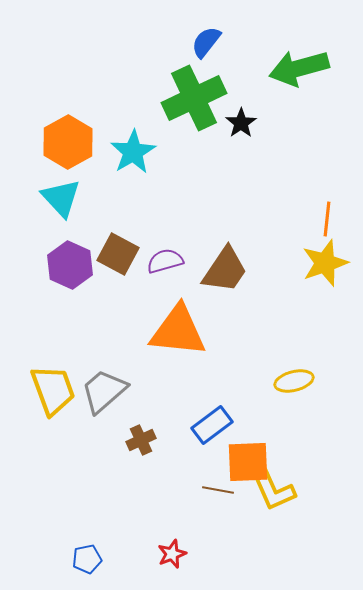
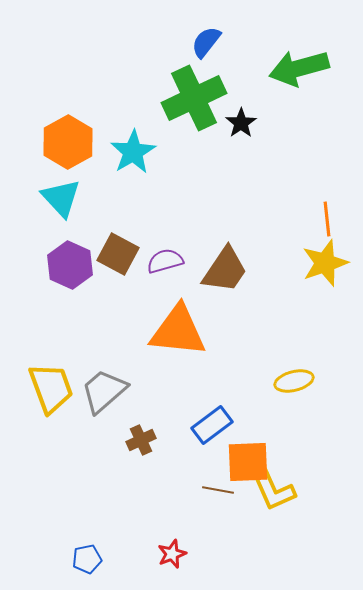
orange line: rotated 12 degrees counterclockwise
yellow trapezoid: moved 2 px left, 2 px up
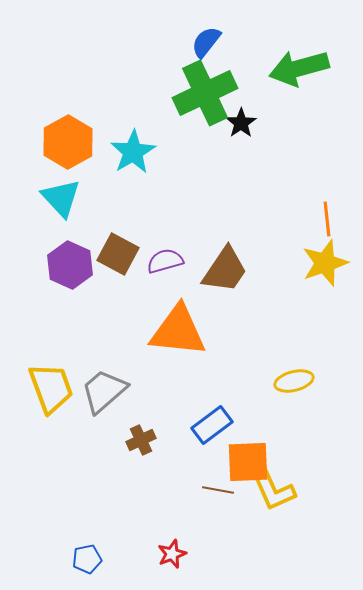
green cross: moved 11 px right, 5 px up
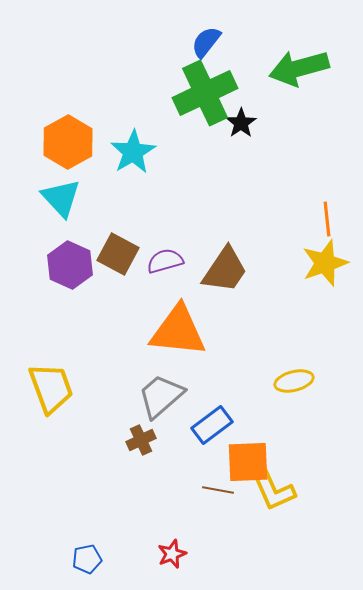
gray trapezoid: moved 57 px right, 5 px down
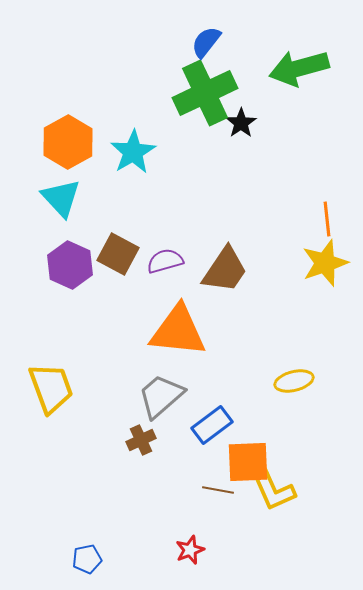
red star: moved 18 px right, 4 px up
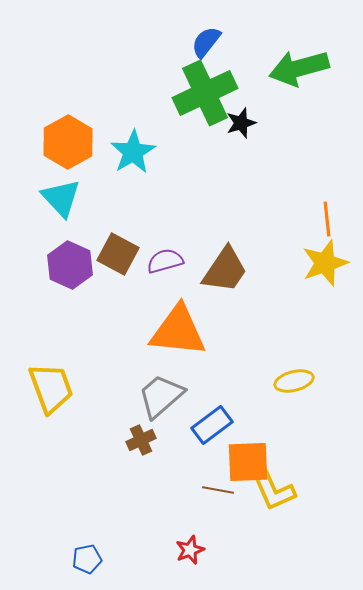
black star: rotated 16 degrees clockwise
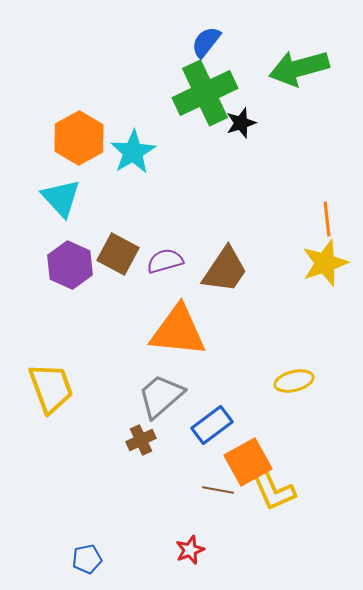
orange hexagon: moved 11 px right, 4 px up
orange square: rotated 27 degrees counterclockwise
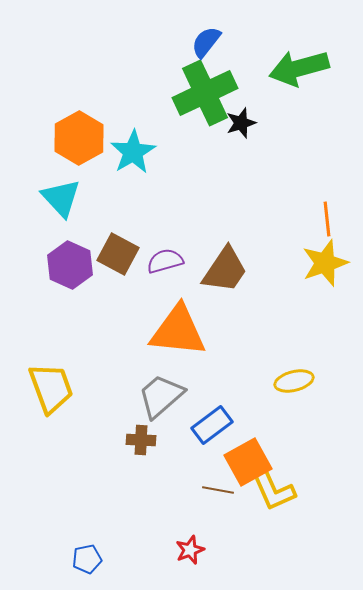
brown cross: rotated 28 degrees clockwise
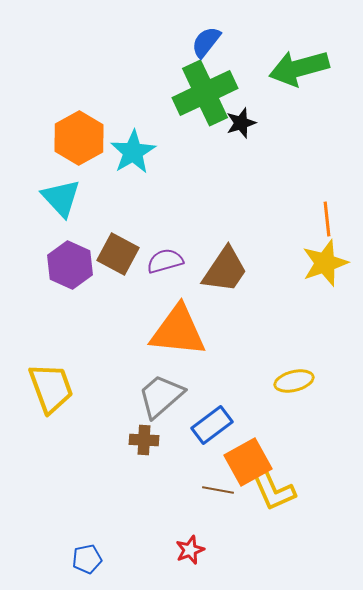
brown cross: moved 3 px right
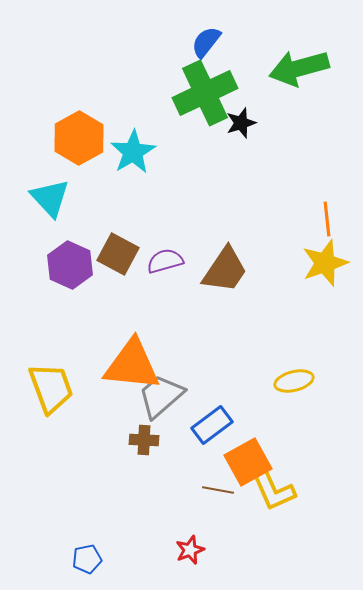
cyan triangle: moved 11 px left
orange triangle: moved 46 px left, 34 px down
